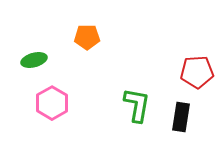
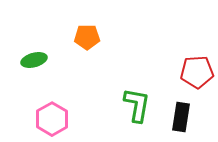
pink hexagon: moved 16 px down
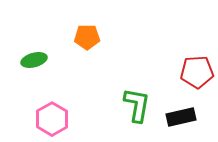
black rectangle: rotated 68 degrees clockwise
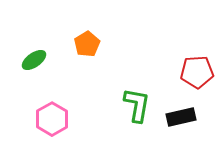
orange pentagon: moved 7 px down; rotated 30 degrees counterclockwise
green ellipse: rotated 20 degrees counterclockwise
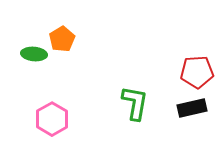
orange pentagon: moved 25 px left, 5 px up
green ellipse: moved 6 px up; rotated 40 degrees clockwise
green L-shape: moved 2 px left, 2 px up
black rectangle: moved 11 px right, 9 px up
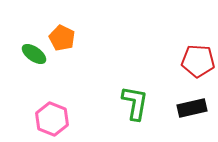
orange pentagon: moved 1 px up; rotated 15 degrees counterclockwise
green ellipse: rotated 30 degrees clockwise
red pentagon: moved 1 px right, 11 px up; rotated 8 degrees clockwise
pink hexagon: rotated 8 degrees counterclockwise
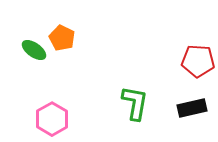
green ellipse: moved 4 px up
pink hexagon: rotated 8 degrees clockwise
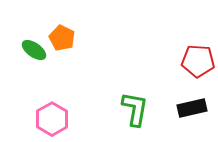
green L-shape: moved 6 px down
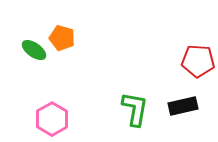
orange pentagon: rotated 10 degrees counterclockwise
black rectangle: moved 9 px left, 2 px up
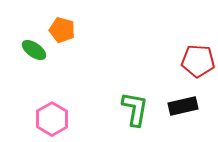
orange pentagon: moved 8 px up
